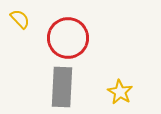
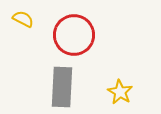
yellow semicircle: moved 3 px right; rotated 20 degrees counterclockwise
red circle: moved 6 px right, 3 px up
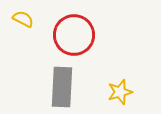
yellow star: rotated 25 degrees clockwise
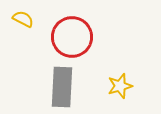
red circle: moved 2 px left, 2 px down
yellow star: moved 6 px up
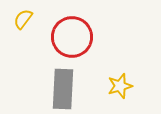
yellow semicircle: rotated 80 degrees counterclockwise
gray rectangle: moved 1 px right, 2 px down
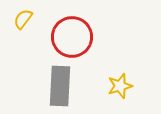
gray rectangle: moved 3 px left, 3 px up
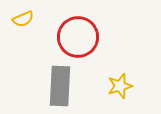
yellow semicircle: rotated 150 degrees counterclockwise
red circle: moved 6 px right
